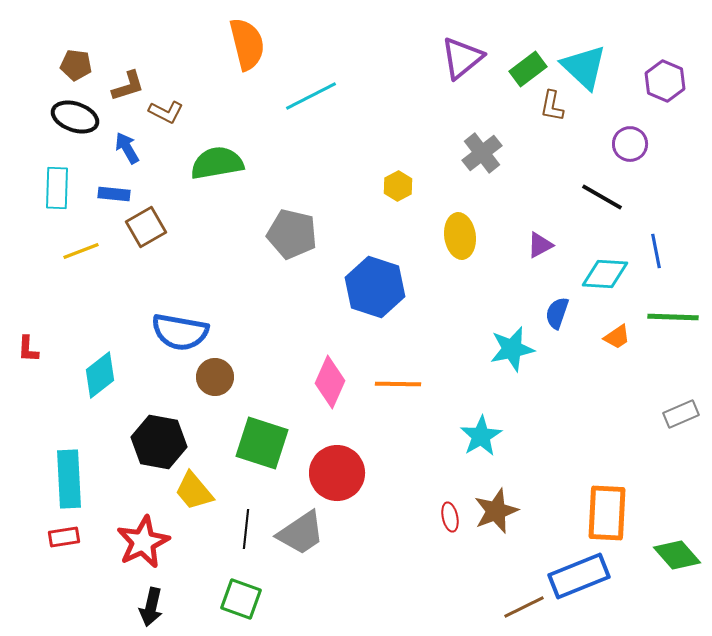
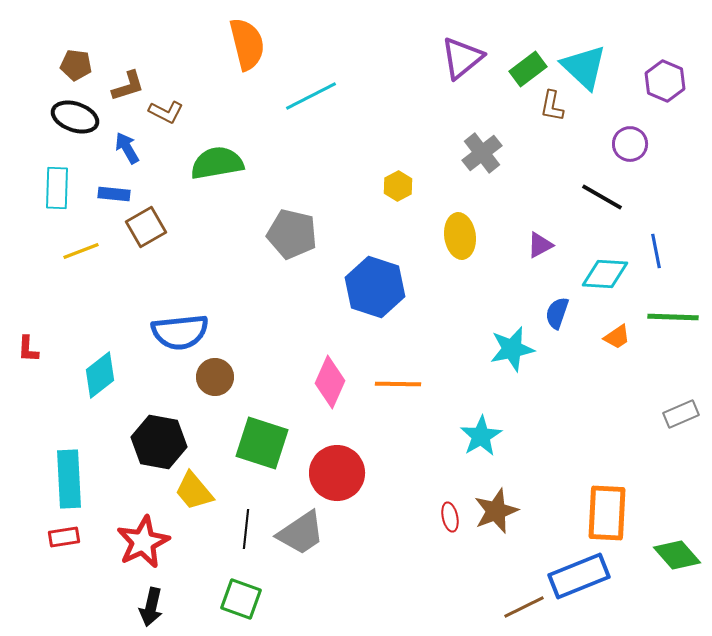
blue semicircle at (180, 332): rotated 16 degrees counterclockwise
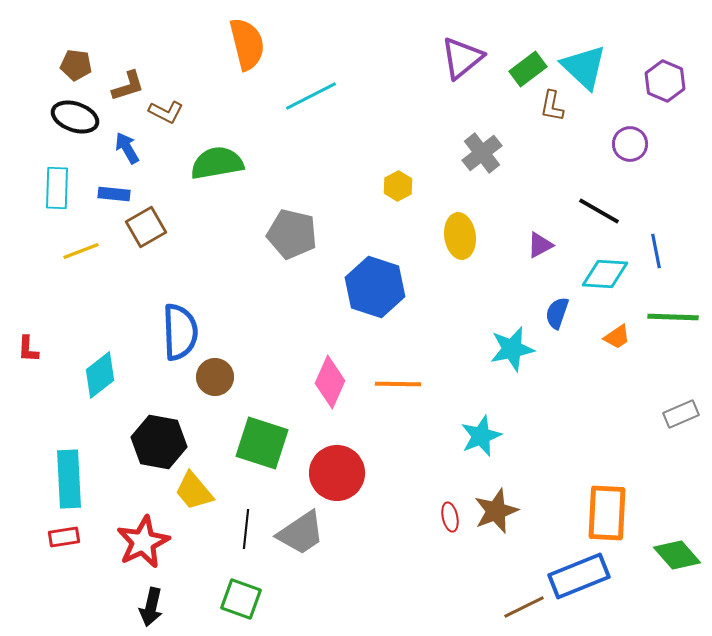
black line at (602, 197): moved 3 px left, 14 px down
blue semicircle at (180, 332): rotated 86 degrees counterclockwise
cyan star at (481, 436): rotated 9 degrees clockwise
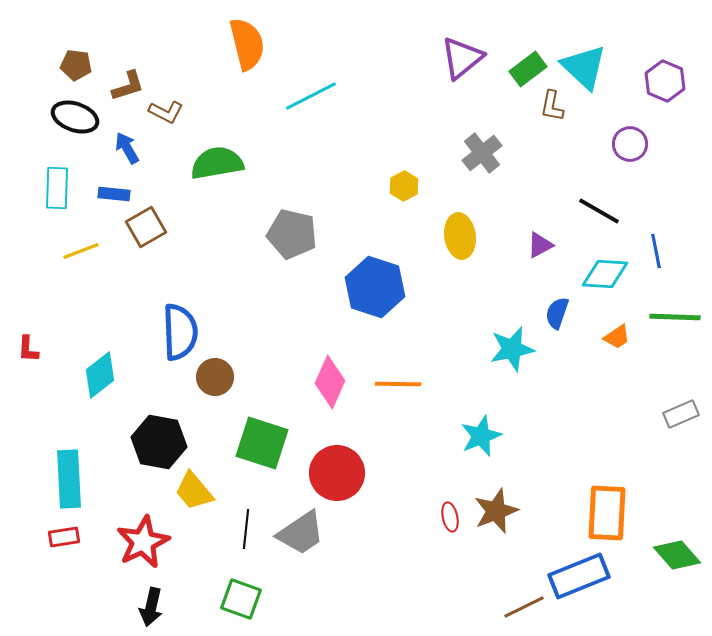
yellow hexagon at (398, 186): moved 6 px right
green line at (673, 317): moved 2 px right
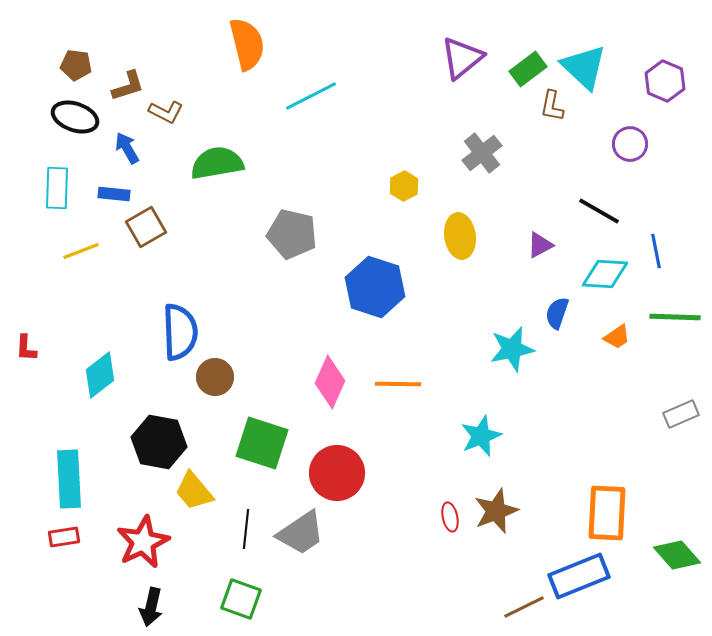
red L-shape at (28, 349): moved 2 px left, 1 px up
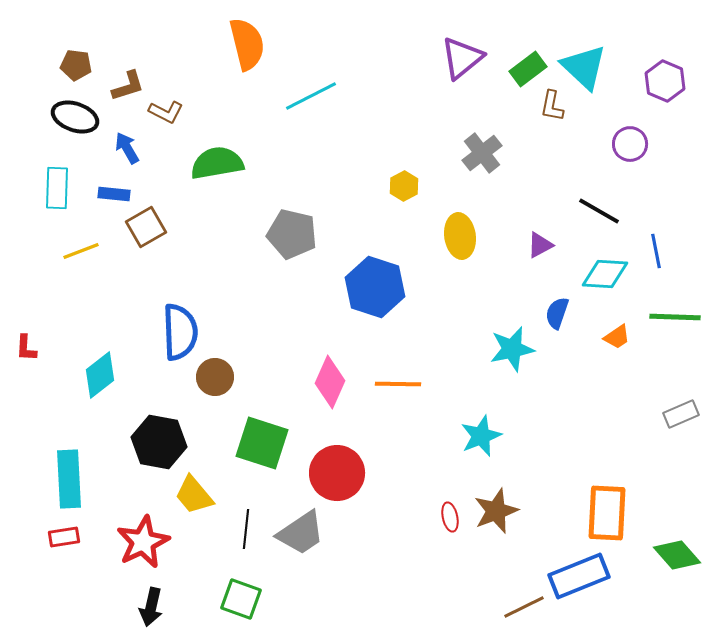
yellow trapezoid at (194, 491): moved 4 px down
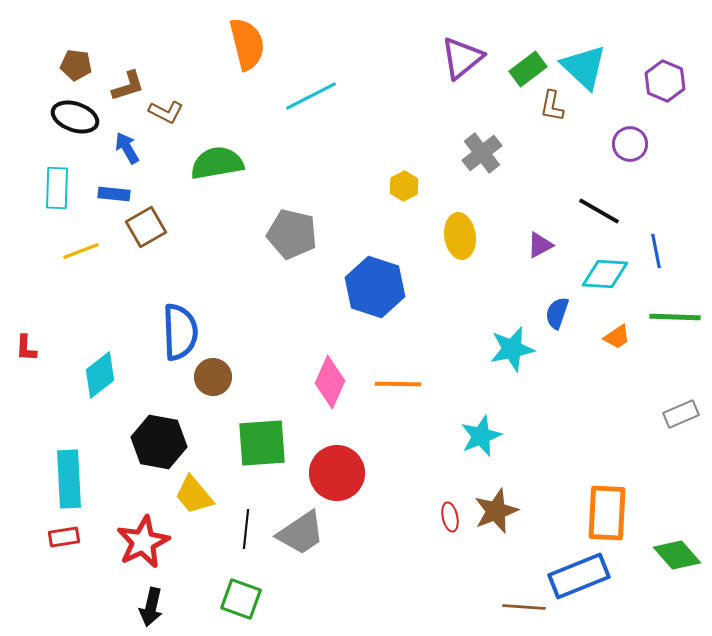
brown circle at (215, 377): moved 2 px left
green square at (262, 443): rotated 22 degrees counterclockwise
brown line at (524, 607): rotated 30 degrees clockwise
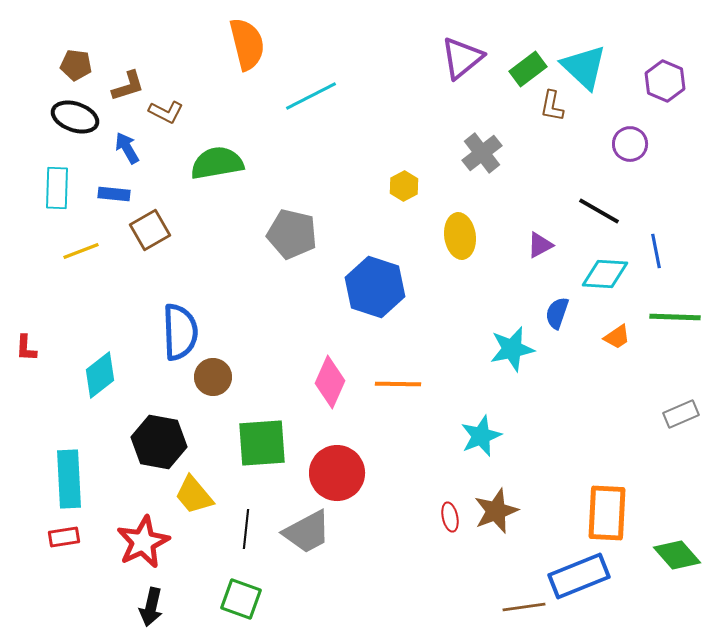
brown square at (146, 227): moved 4 px right, 3 px down
gray trapezoid at (301, 533): moved 6 px right, 1 px up; rotated 6 degrees clockwise
brown line at (524, 607): rotated 12 degrees counterclockwise
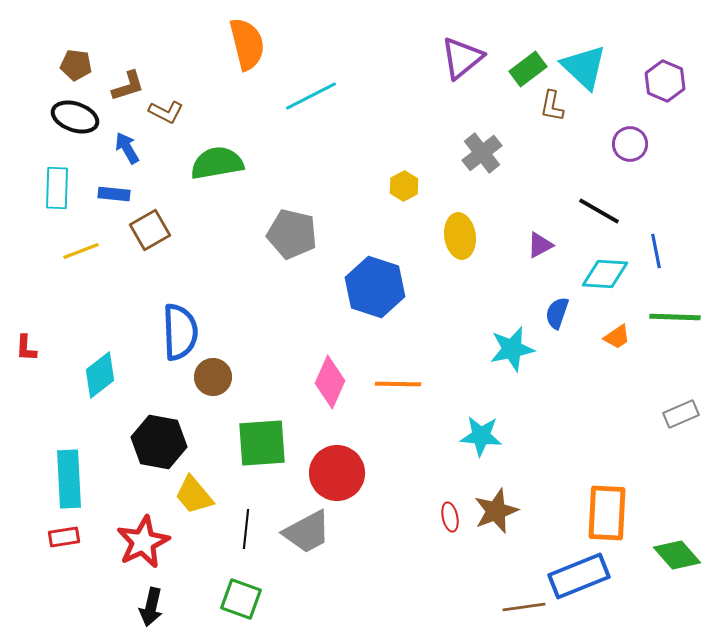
cyan star at (481, 436): rotated 27 degrees clockwise
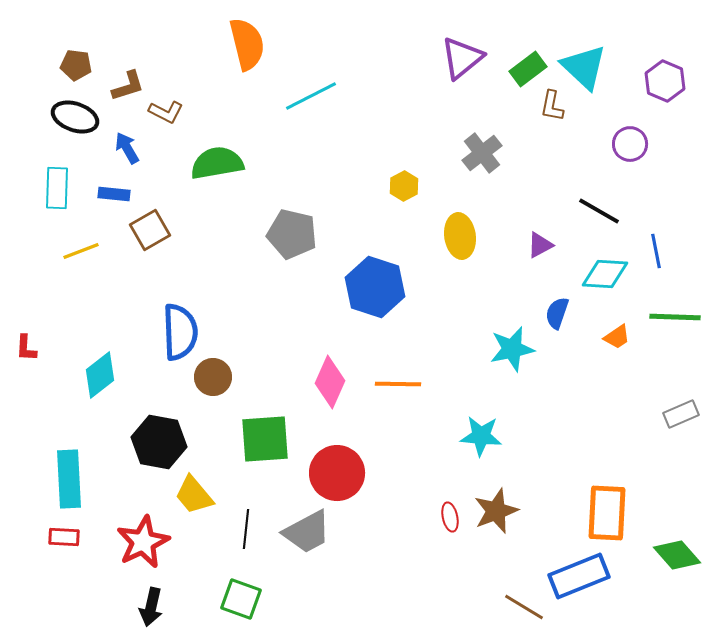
green square at (262, 443): moved 3 px right, 4 px up
red rectangle at (64, 537): rotated 12 degrees clockwise
brown line at (524, 607): rotated 39 degrees clockwise
